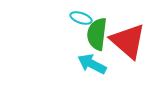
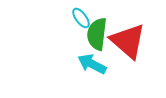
cyan ellipse: rotated 35 degrees clockwise
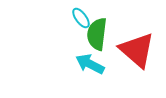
red triangle: moved 9 px right, 9 px down
cyan arrow: moved 2 px left
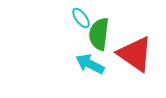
green semicircle: moved 2 px right
red triangle: moved 2 px left, 4 px down; rotated 6 degrees counterclockwise
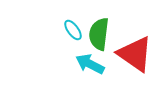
cyan ellipse: moved 8 px left, 12 px down
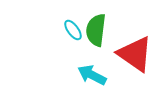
green semicircle: moved 3 px left, 4 px up
cyan arrow: moved 2 px right, 11 px down
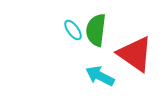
cyan arrow: moved 8 px right, 1 px down
